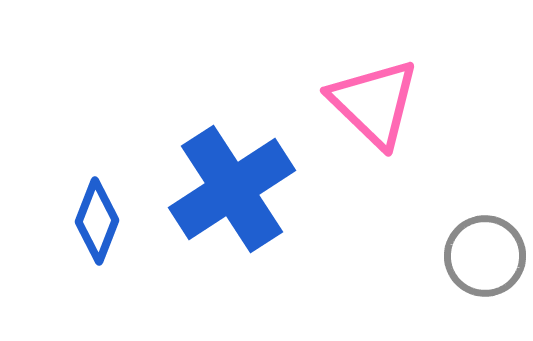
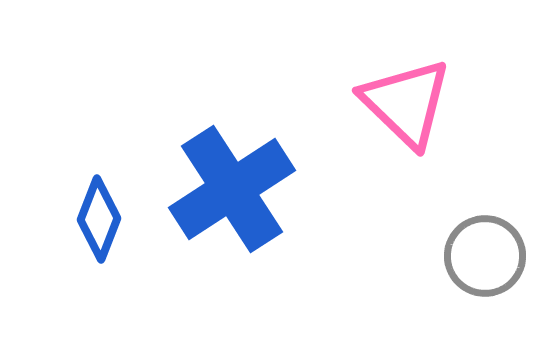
pink triangle: moved 32 px right
blue diamond: moved 2 px right, 2 px up
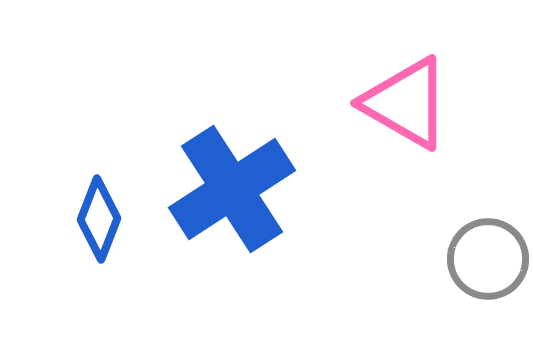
pink triangle: rotated 14 degrees counterclockwise
gray circle: moved 3 px right, 3 px down
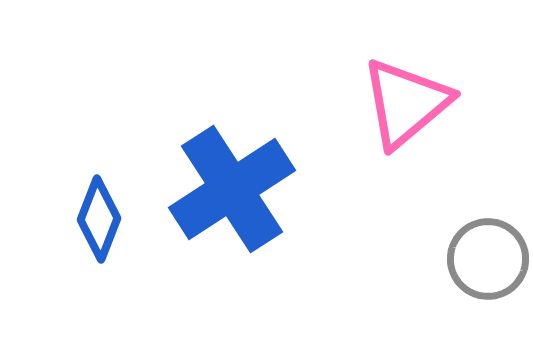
pink triangle: rotated 50 degrees clockwise
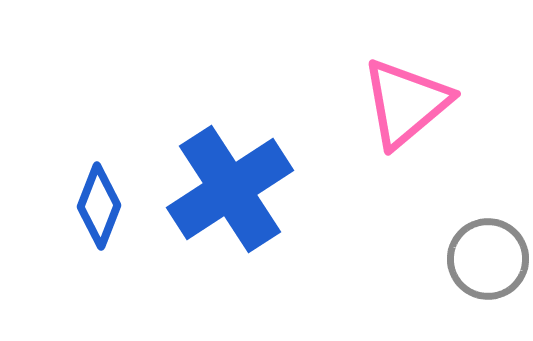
blue cross: moved 2 px left
blue diamond: moved 13 px up
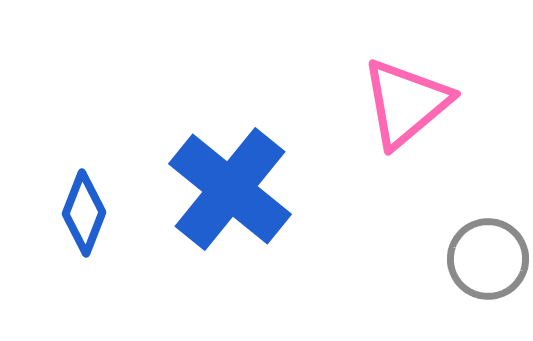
blue cross: rotated 18 degrees counterclockwise
blue diamond: moved 15 px left, 7 px down
